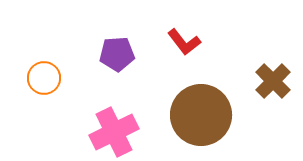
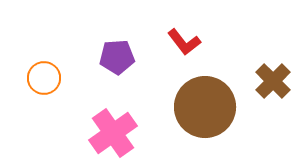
purple pentagon: moved 3 px down
brown circle: moved 4 px right, 8 px up
pink cross: moved 1 px left, 1 px down; rotated 9 degrees counterclockwise
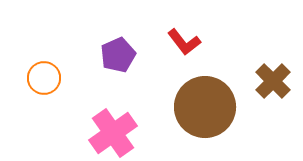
purple pentagon: moved 1 px right, 2 px up; rotated 20 degrees counterclockwise
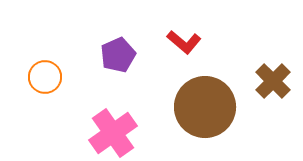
red L-shape: rotated 12 degrees counterclockwise
orange circle: moved 1 px right, 1 px up
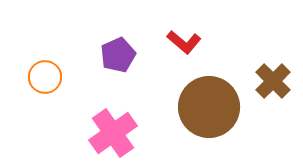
brown circle: moved 4 px right
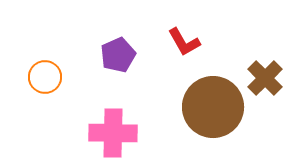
red L-shape: rotated 20 degrees clockwise
brown cross: moved 8 px left, 3 px up
brown circle: moved 4 px right
pink cross: rotated 36 degrees clockwise
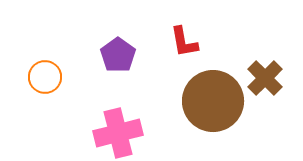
red L-shape: rotated 20 degrees clockwise
purple pentagon: rotated 12 degrees counterclockwise
brown circle: moved 6 px up
pink cross: moved 5 px right; rotated 15 degrees counterclockwise
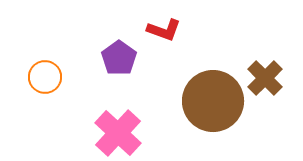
red L-shape: moved 20 px left, 12 px up; rotated 60 degrees counterclockwise
purple pentagon: moved 1 px right, 3 px down
pink cross: rotated 33 degrees counterclockwise
